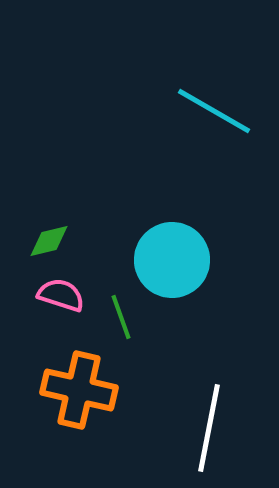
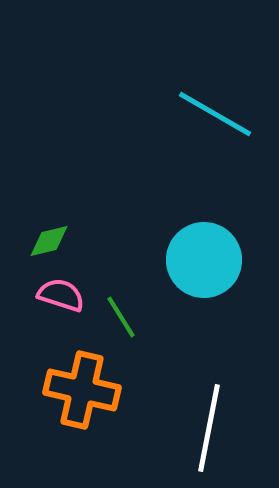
cyan line: moved 1 px right, 3 px down
cyan circle: moved 32 px right
green line: rotated 12 degrees counterclockwise
orange cross: moved 3 px right
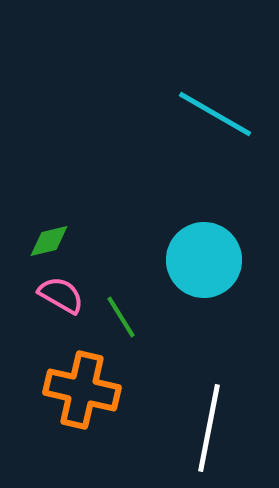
pink semicircle: rotated 12 degrees clockwise
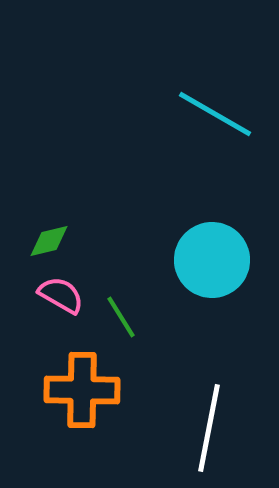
cyan circle: moved 8 px right
orange cross: rotated 12 degrees counterclockwise
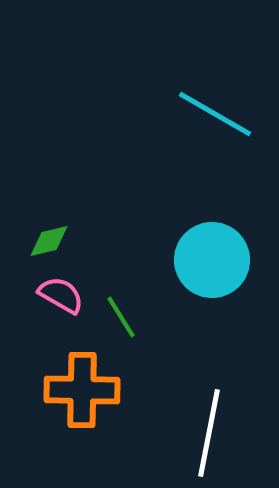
white line: moved 5 px down
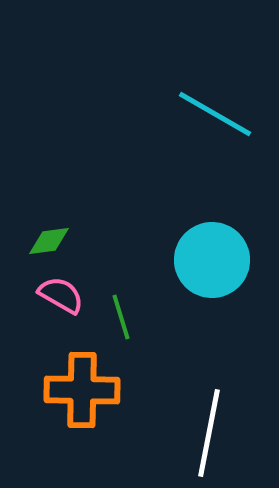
green diamond: rotated 6 degrees clockwise
green line: rotated 15 degrees clockwise
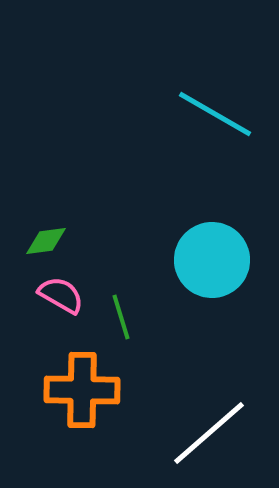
green diamond: moved 3 px left
white line: rotated 38 degrees clockwise
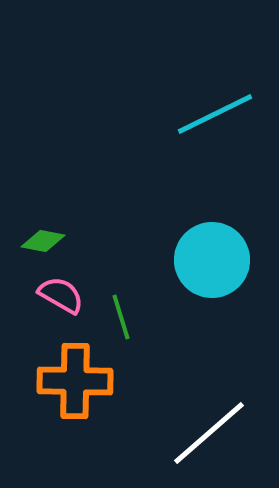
cyan line: rotated 56 degrees counterclockwise
green diamond: moved 3 px left; rotated 18 degrees clockwise
orange cross: moved 7 px left, 9 px up
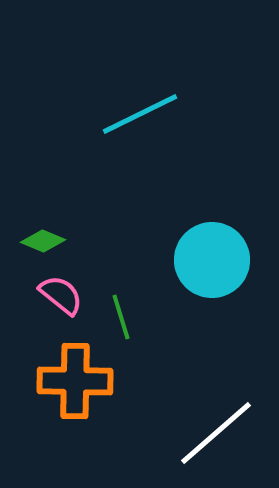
cyan line: moved 75 px left
green diamond: rotated 12 degrees clockwise
pink semicircle: rotated 9 degrees clockwise
white line: moved 7 px right
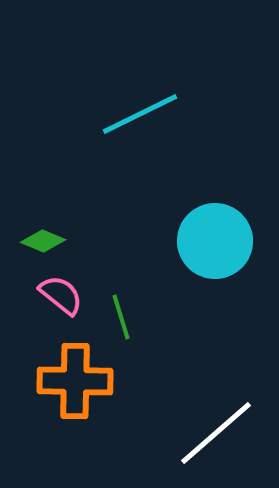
cyan circle: moved 3 px right, 19 px up
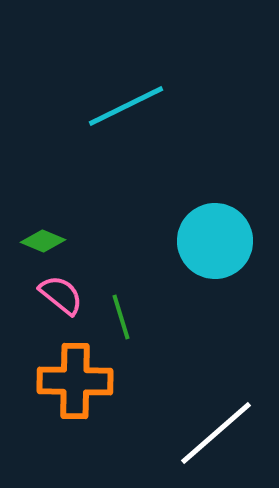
cyan line: moved 14 px left, 8 px up
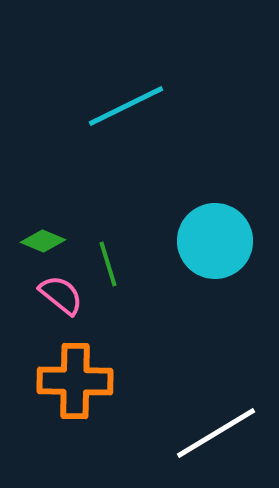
green line: moved 13 px left, 53 px up
white line: rotated 10 degrees clockwise
